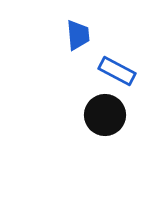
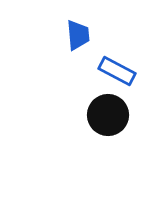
black circle: moved 3 px right
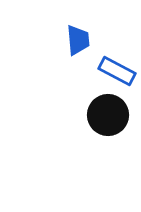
blue trapezoid: moved 5 px down
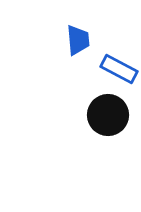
blue rectangle: moved 2 px right, 2 px up
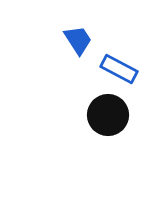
blue trapezoid: rotated 28 degrees counterclockwise
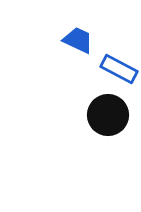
blue trapezoid: rotated 32 degrees counterclockwise
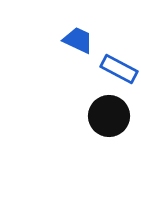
black circle: moved 1 px right, 1 px down
